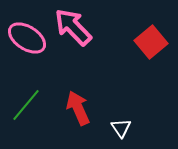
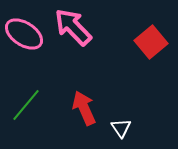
pink ellipse: moved 3 px left, 4 px up
red arrow: moved 6 px right
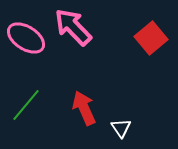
pink ellipse: moved 2 px right, 4 px down
red square: moved 4 px up
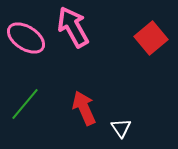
pink arrow: rotated 15 degrees clockwise
green line: moved 1 px left, 1 px up
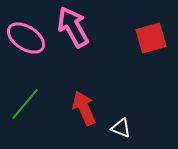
red square: rotated 24 degrees clockwise
white triangle: rotated 35 degrees counterclockwise
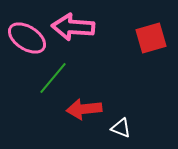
pink arrow: rotated 57 degrees counterclockwise
pink ellipse: moved 1 px right
green line: moved 28 px right, 26 px up
red arrow: moved 1 px down; rotated 72 degrees counterclockwise
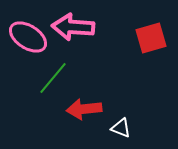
pink ellipse: moved 1 px right, 1 px up
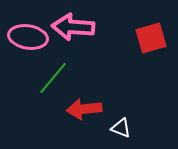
pink ellipse: rotated 24 degrees counterclockwise
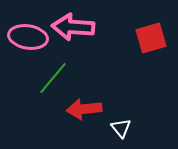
white triangle: rotated 30 degrees clockwise
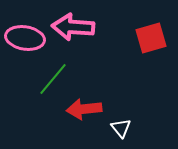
pink ellipse: moved 3 px left, 1 px down
green line: moved 1 px down
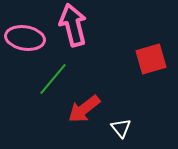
pink arrow: moved 2 px up; rotated 72 degrees clockwise
red square: moved 21 px down
red arrow: rotated 32 degrees counterclockwise
